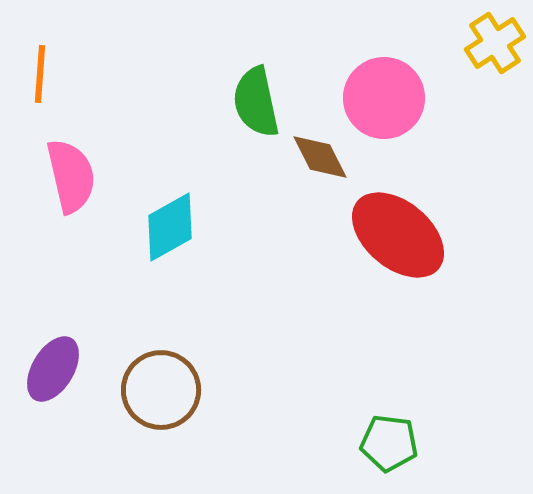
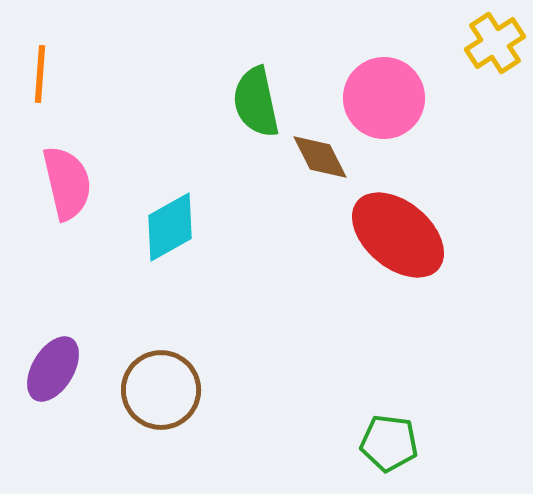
pink semicircle: moved 4 px left, 7 px down
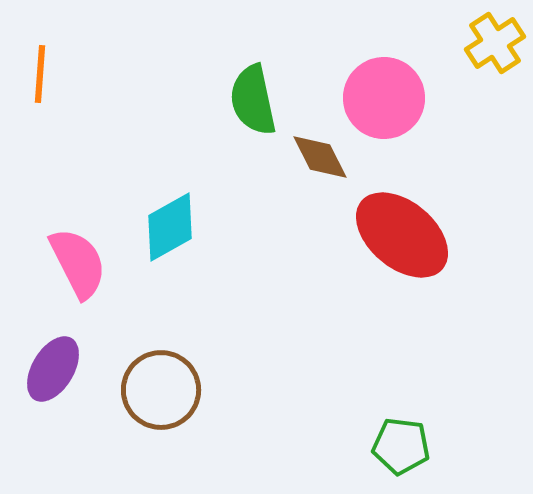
green semicircle: moved 3 px left, 2 px up
pink semicircle: moved 11 px right, 80 px down; rotated 14 degrees counterclockwise
red ellipse: moved 4 px right
green pentagon: moved 12 px right, 3 px down
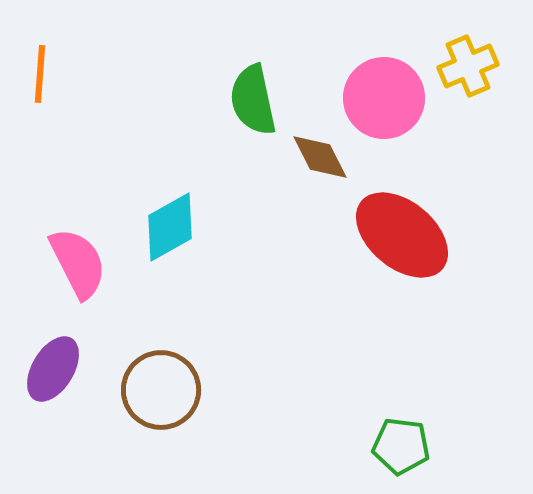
yellow cross: moved 27 px left, 23 px down; rotated 10 degrees clockwise
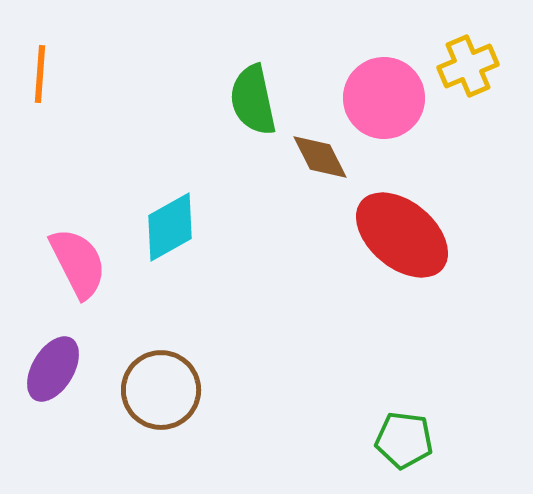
green pentagon: moved 3 px right, 6 px up
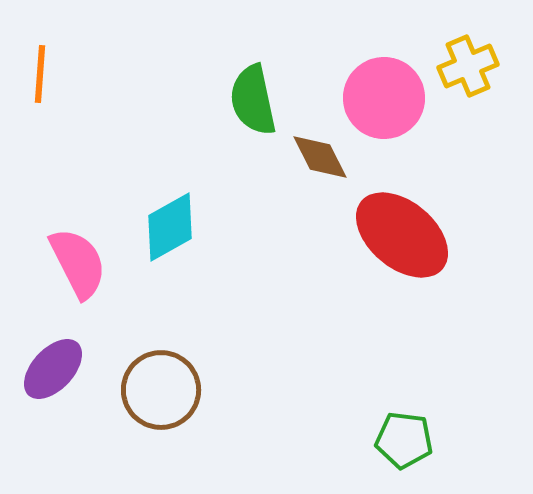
purple ellipse: rotated 12 degrees clockwise
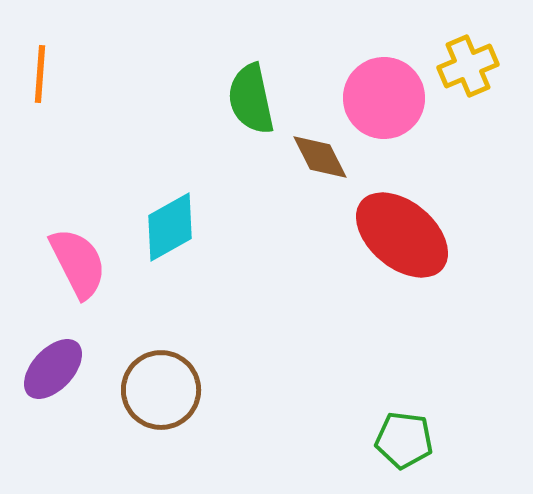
green semicircle: moved 2 px left, 1 px up
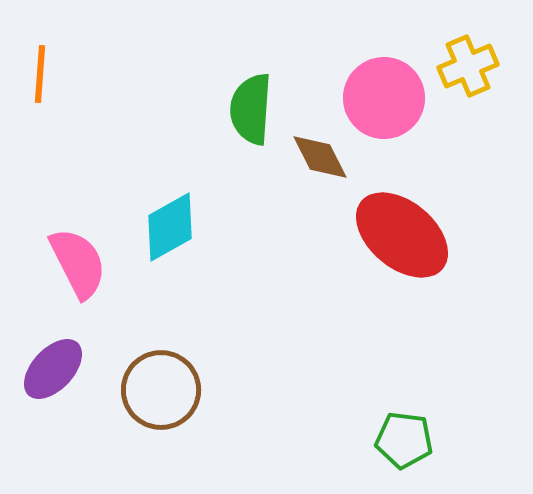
green semicircle: moved 10 px down; rotated 16 degrees clockwise
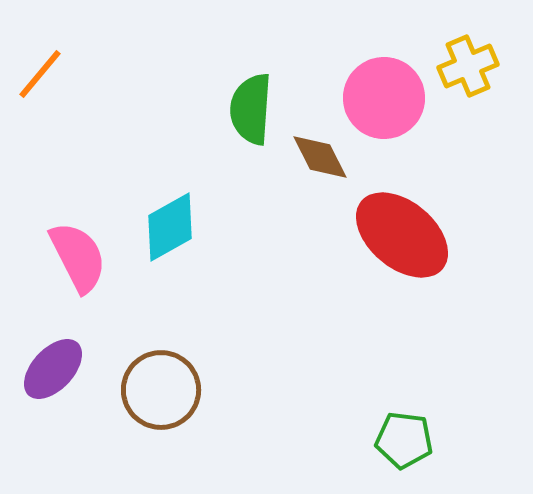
orange line: rotated 36 degrees clockwise
pink semicircle: moved 6 px up
